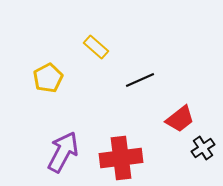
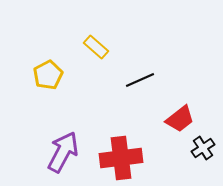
yellow pentagon: moved 3 px up
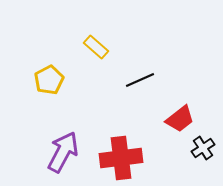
yellow pentagon: moved 1 px right, 5 px down
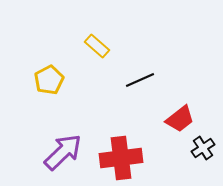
yellow rectangle: moved 1 px right, 1 px up
purple arrow: rotated 18 degrees clockwise
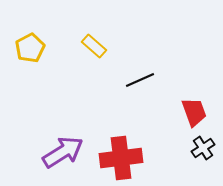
yellow rectangle: moved 3 px left
yellow pentagon: moved 19 px left, 32 px up
red trapezoid: moved 14 px right, 7 px up; rotated 72 degrees counterclockwise
purple arrow: rotated 12 degrees clockwise
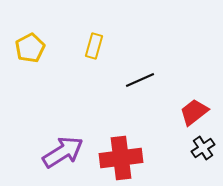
yellow rectangle: rotated 65 degrees clockwise
red trapezoid: rotated 108 degrees counterclockwise
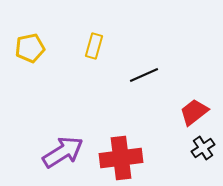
yellow pentagon: rotated 16 degrees clockwise
black line: moved 4 px right, 5 px up
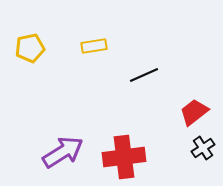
yellow rectangle: rotated 65 degrees clockwise
red cross: moved 3 px right, 1 px up
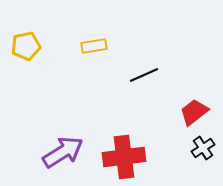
yellow pentagon: moved 4 px left, 2 px up
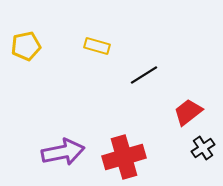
yellow rectangle: moved 3 px right; rotated 25 degrees clockwise
black line: rotated 8 degrees counterclockwise
red trapezoid: moved 6 px left
purple arrow: rotated 21 degrees clockwise
red cross: rotated 9 degrees counterclockwise
